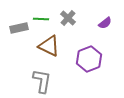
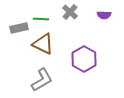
gray cross: moved 2 px right, 6 px up
purple semicircle: moved 1 px left, 8 px up; rotated 40 degrees clockwise
brown triangle: moved 6 px left, 2 px up
purple hexagon: moved 5 px left; rotated 10 degrees counterclockwise
gray L-shape: moved 1 px up; rotated 50 degrees clockwise
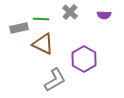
gray L-shape: moved 13 px right
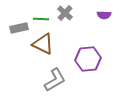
gray cross: moved 5 px left, 1 px down
purple hexagon: moved 4 px right; rotated 25 degrees clockwise
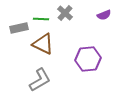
purple semicircle: rotated 24 degrees counterclockwise
gray L-shape: moved 15 px left
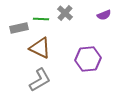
brown triangle: moved 3 px left, 4 px down
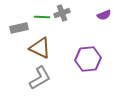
gray cross: moved 3 px left; rotated 28 degrees clockwise
green line: moved 1 px right, 2 px up
gray L-shape: moved 2 px up
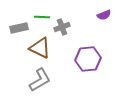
gray cross: moved 14 px down
gray L-shape: moved 2 px down
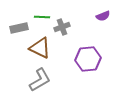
purple semicircle: moved 1 px left, 1 px down
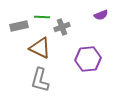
purple semicircle: moved 2 px left, 1 px up
gray rectangle: moved 2 px up
gray L-shape: rotated 135 degrees clockwise
